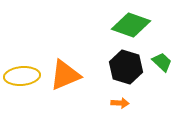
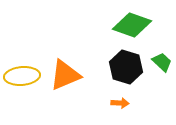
green diamond: moved 1 px right
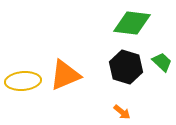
green diamond: moved 2 px up; rotated 12 degrees counterclockwise
yellow ellipse: moved 1 px right, 5 px down
orange arrow: moved 2 px right, 9 px down; rotated 36 degrees clockwise
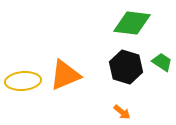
green trapezoid: rotated 10 degrees counterclockwise
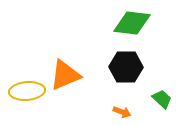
green trapezoid: moved 37 px down; rotated 10 degrees clockwise
black hexagon: rotated 16 degrees counterclockwise
yellow ellipse: moved 4 px right, 10 px down
orange arrow: rotated 18 degrees counterclockwise
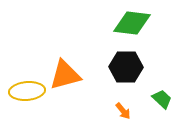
orange triangle: rotated 8 degrees clockwise
orange arrow: moved 1 px right, 1 px up; rotated 30 degrees clockwise
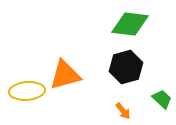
green diamond: moved 2 px left, 1 px down
black hexagon: rotated 16 degrees counterclockwise
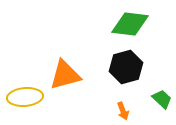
yellow ellipse: moved 2 px left, 6 px down
orange arrow: rotated 18 degrees clockwise
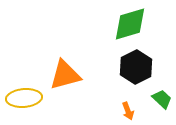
green diamond: rotated 24 degrees counterclockwise
black hexagon: moved 10 px right; rotated 12 degrees counterclockwise
yellow ellipse: moved 1 px left, 1 px down
orange arrow: moved 5 px right
